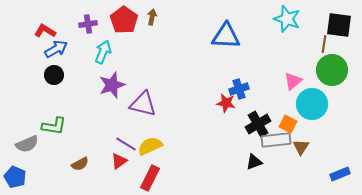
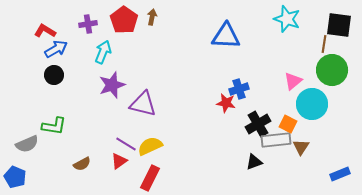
brown semicircle: moved 2 px right
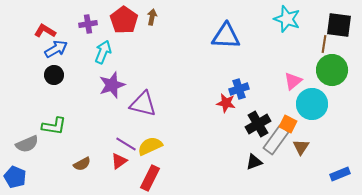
gray rectangle: rotated 48 degrees counterclockwise
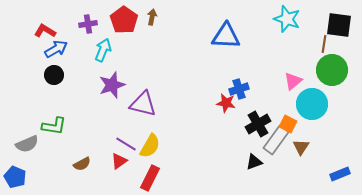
cyan arrow: moved 2 px up
yellow semicircle: rotated 145 degrees clockwise
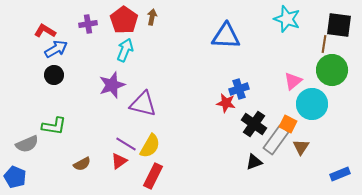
cyan arrow: moved 22 px right
black cross: moved 4 px left; rotated 25 degrees counterclockwise
red rectangle: moved 3 px right, 2 px up
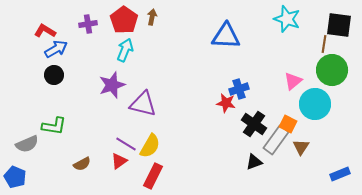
cyan circle: moved 3 px right
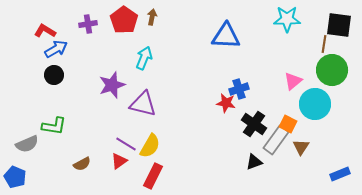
cyan star: rotated 20 degrees counterclockwise
cyan arrow: moved 19 px right, 8 px down
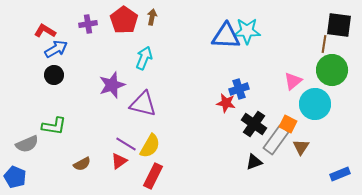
cyan star: moved 40 px left, 12 px down
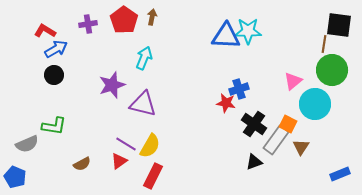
cyan star: moved 1 px right
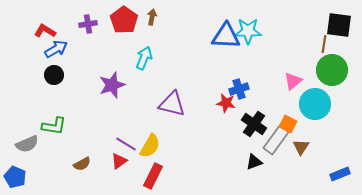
purple triangle: moved 29 px right
